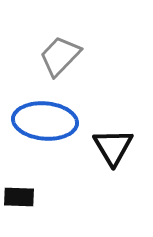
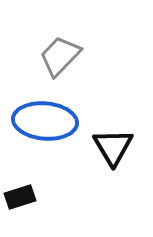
black rectangle: moved 1 px right; rotated 20 degrees counterclockwise
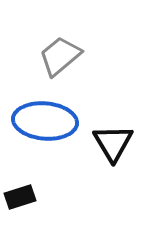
gray trapezoid: rotated 6 degrees clockwise
black triangle: moved 4 px up
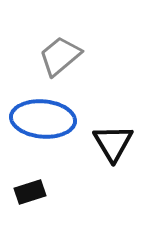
blue ellipse: moved 2 px left, 2 px up
black rectangle: moved 10 px right, 5 px up
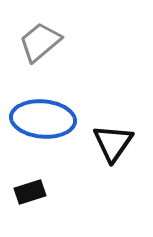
gray trapezoid: moved 20 px left, 14 px up
black triangle: rotated 6 degrees clockwise
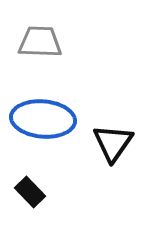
gray trapezoid: rotated 42 degrees clockwise
black rectangle: rotated 64 degrees clockwise
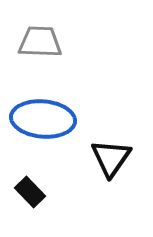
black triangle: moved 2 px left, 15 px down
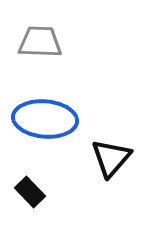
blue ellipse: moved 2 px right
black triangle: rotated 6 degrees clockwise
